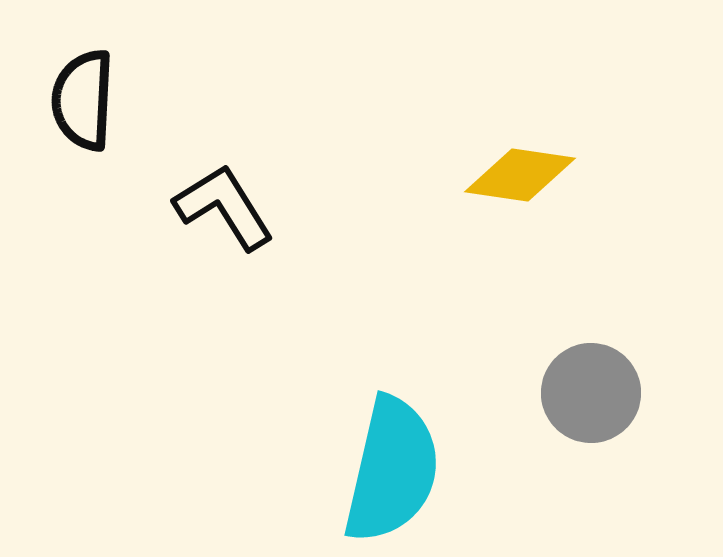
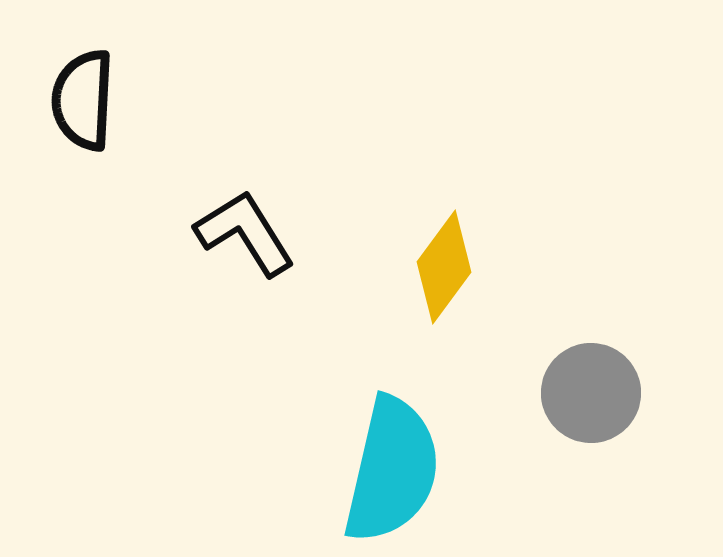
yellow diamond: moved 76 px left, 92 px down; rotated 62 degrees counterclockwise
black L-shape: moved 21 px right, 26 px down
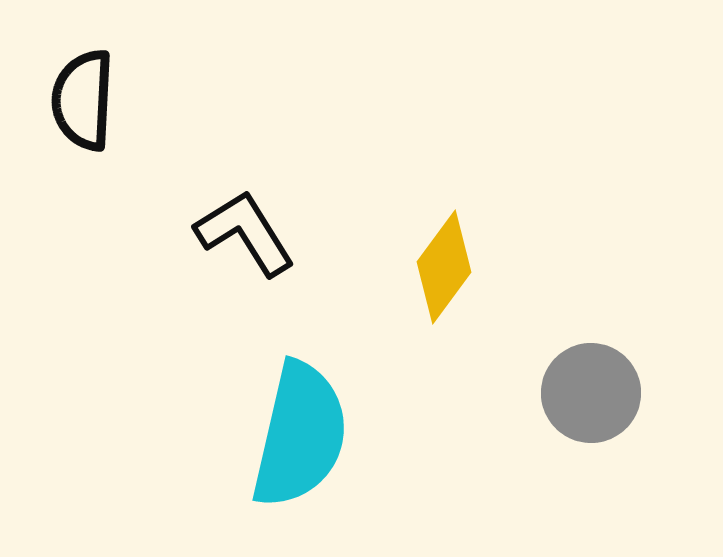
cyan semicircle: moved 92 px left, 35 px up
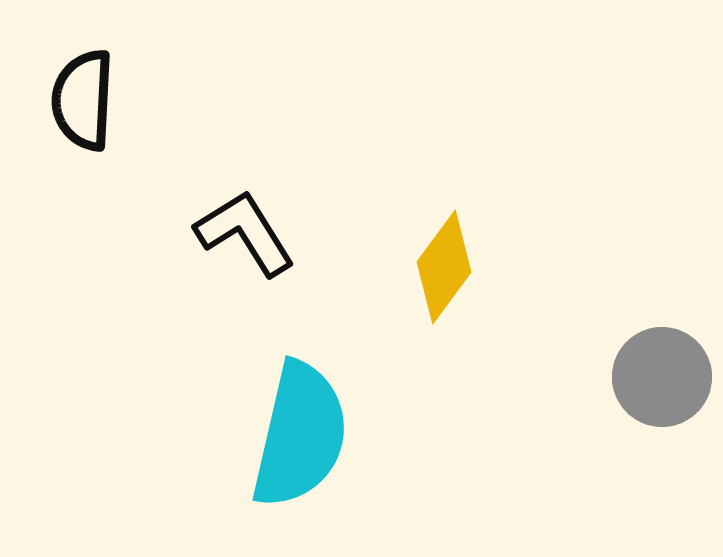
gray circle: moved 71 px right, 16 px up
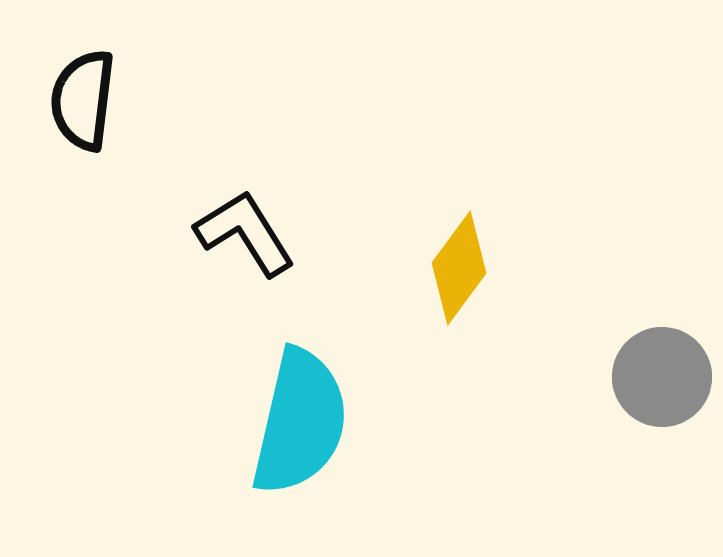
black semicircle: rotated 4 degrees clockwise
yellow diamond: moved 15 px right, 1 px down
cyan semicircle: moved 13 px up
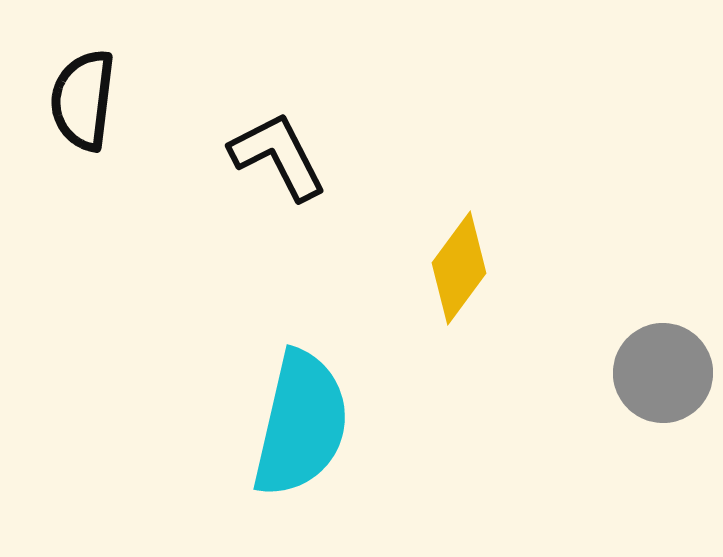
black L-shape: moved 33 px right, 77 px up; rotated 5 degrees clockwise
gray circle: moved 1 px right, 4 px up
cyan semicircle: moved 1 px right, 2 px down
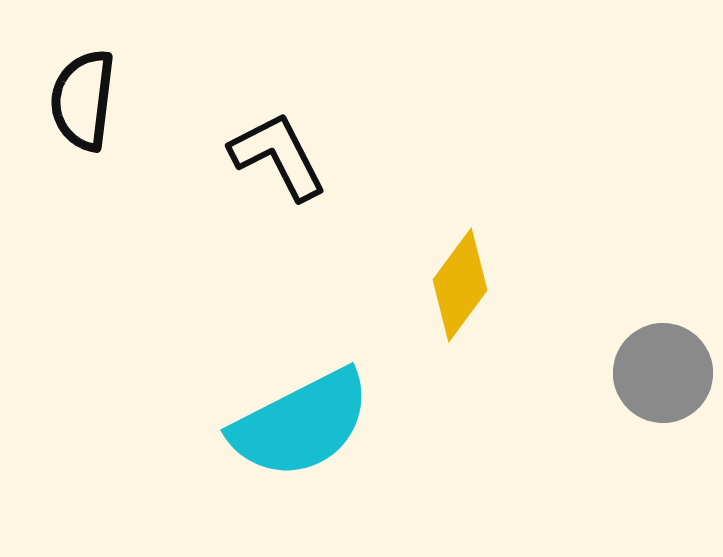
yellow diamond: moved 1 px right, 17 px down
cyan semicircle: rotated 50 degrees clockwise
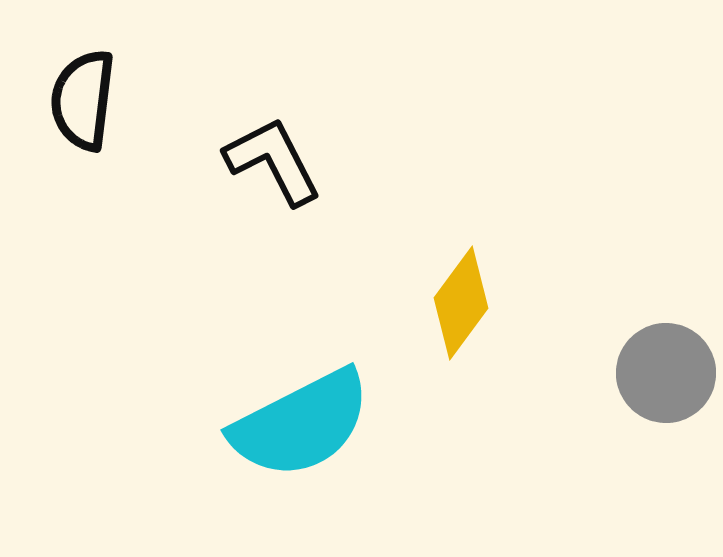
black L-shape: moved 5 px left, 5 px down
yellow diamond: moved 1 px right, 18 px down
gray circle: moved 3 px right
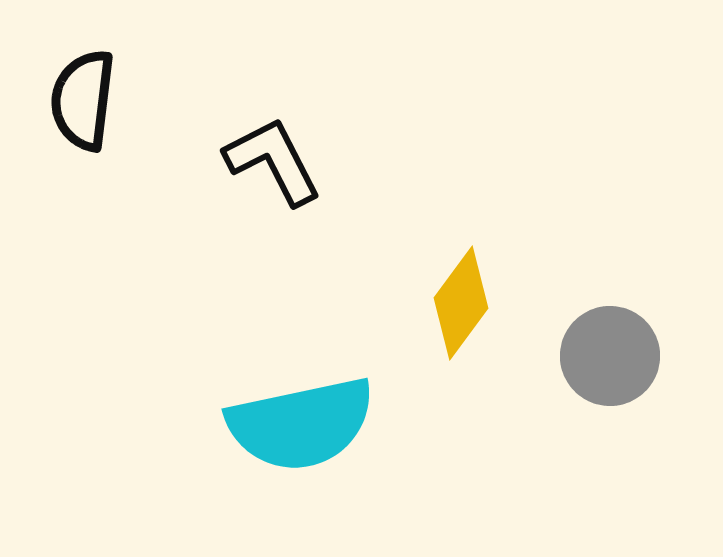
gray circle: moved 56 px left, 17 px up
cyan semicircle: rotated 15 degrees clockwise
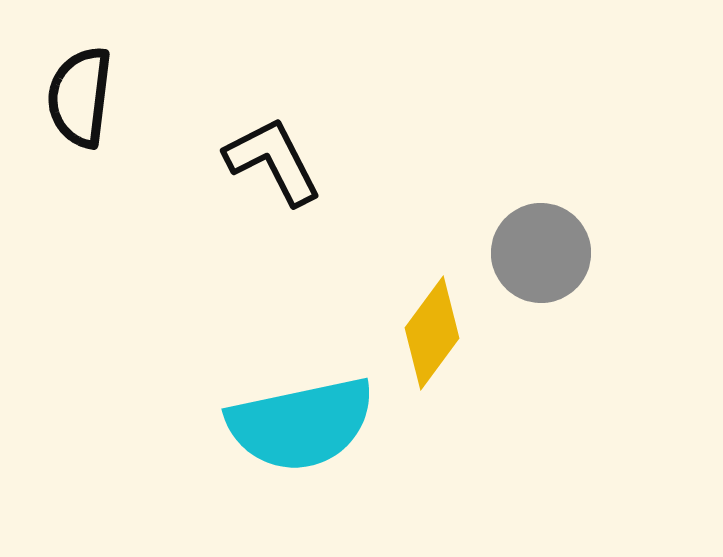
black semicircle: moved 3 px left, 3 px up
yellow diamond: moved 29 px left, 30 px down
gray circle: moved 69 px left, 103 px up
